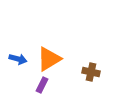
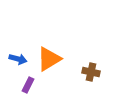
purple rectangle: moved 14 px left
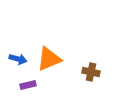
orange triangle: rotated 8 degrees clockwise
purple rectangle: rotated 49 degrees clockwise
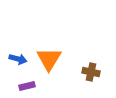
orange triangle: rotated 36 degrees counterclockwise
purple rectangle: moved 1 px left, 1 px down
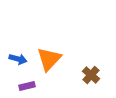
orange triangle: rotated 12 degrees clockwise
brown cross: moved 3 px down; rotated 30 degrees clockwise
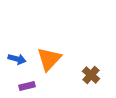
blue arrow: moved 1 px left
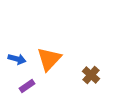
purple rectangle: rotated 21 degrees counterclockwise
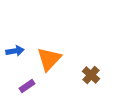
blue arrow: moved 2 px left, 8 px up; rotated 24 degrees counterclockwise
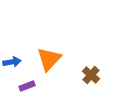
blue arrow: moved 3 px left, 11 px down
purple rectangle: rotated 14 degrees clockwise
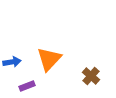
brown cross: moved 1 px down
